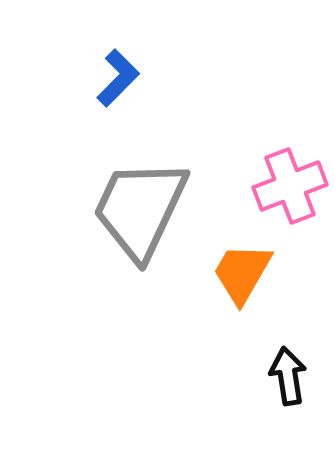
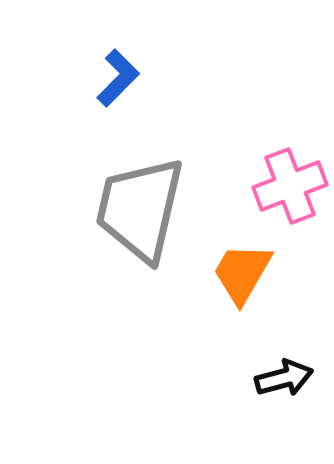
gray trapezoid: rotated 12 degrees counterclockwise
black arrow: moved 4 px left, 2 px down; rotated 84 degrees clockwise
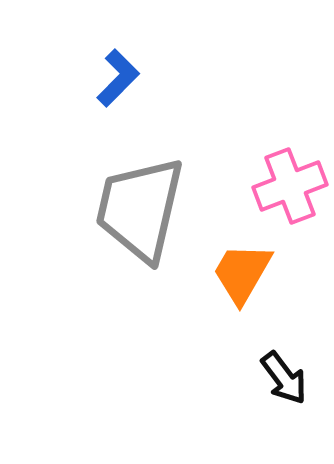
black arrow: rotated 68 degrees clockwise
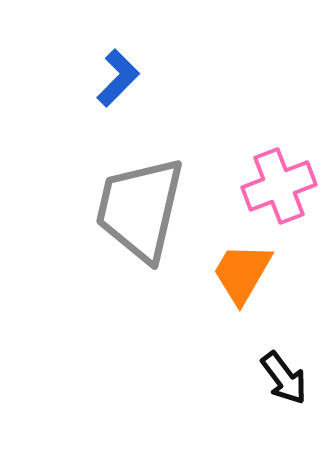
pink cross: moved 11 px left
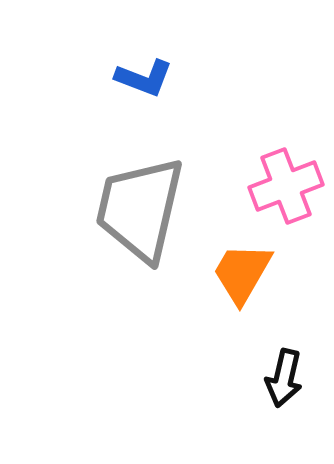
blue L-shape: moved 26 px right; rotated 66 degrees clockwise
pink cross: moved 7 px right
black arrow: rotated 50 degrees clockwise
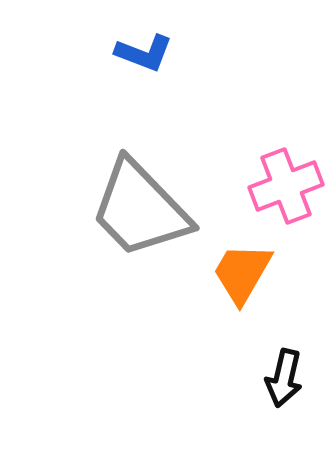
blue L-shape: moved 25 px up
gray trapezoid: rotated 57 degrees counterclockwise
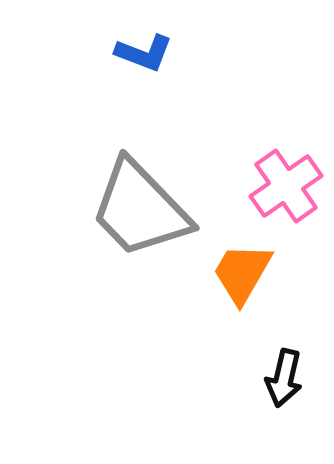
pink cross: rotated 14 degrees counterclockwise
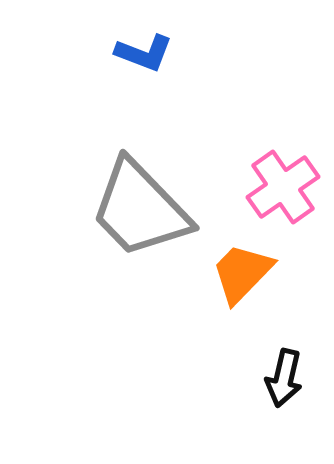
pink cross: moved 3 px left, 1 px down
orange trapezoid: rotated 14 degrees clockwise
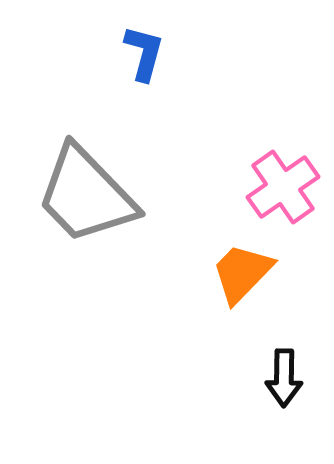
blue L-shape: rotated 96 degrees counterclockwise
gray trapezoid: moved 54 px left, 14 px up
black arrow: rotated 12 degrees counterclockwise
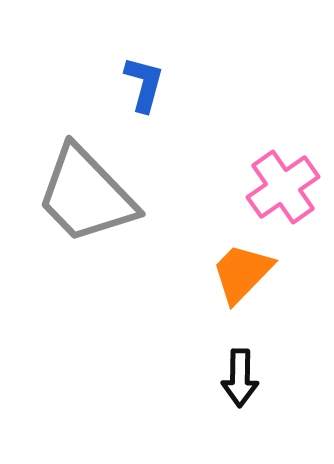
blue L-shape: moved 31 px down
black arrow: moved 44 px left
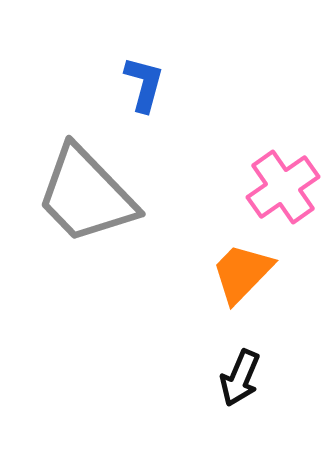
black arrow: rotated 22 degrees clockwise
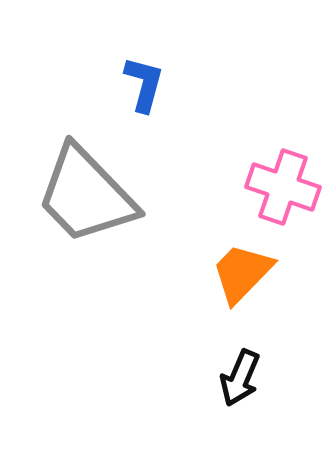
pink cross: rotated 36 degrees counterclockwise
